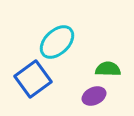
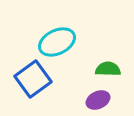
cyan ellipse: rotated 18 degrees clockwise
purple ellipse: moved 4 px right, 4 px down
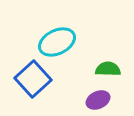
blue square: rotated 6 degrees counterclockwise
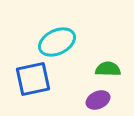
blue square: rotated 30 degrees clockwise
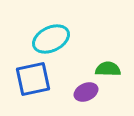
cyan ellipse: moved 6 px left, 3 px up
purple ellipse: moved 12 px left, 8 px up
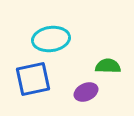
cyan ellipse: rotated 18 degrees clockwise
green semicircle: moved 3 px up
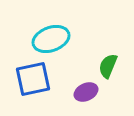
cyan ellipse: rotated 12 degrees counterclockwise
green semicircle: rotated 70 degrees counterclockwise
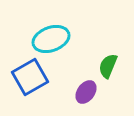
blue square: moved 3 px left, 2 px up; rotated 18 degrees counterclockwise
purple ellipse: rotated 30 degrees counterclockwise
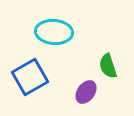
cyan ellipse: moved 3 px right, 7 px up; rotated 24 degrees clockwise
green semicircle: rotated 40 degrees counterclockwise
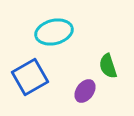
cyan ellipse: rotated 18 degrees counterclockwise
purple ellipse: moved 1 px left, 1 px up
